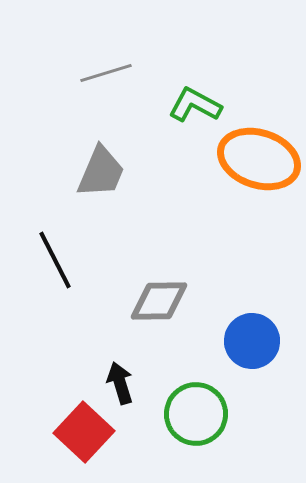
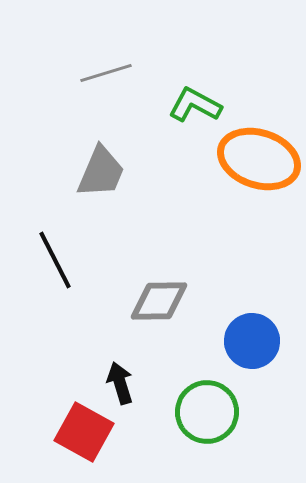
green circle: moved 11 px right, 2 px up
red square: rotated 14 degrees counterclockwise
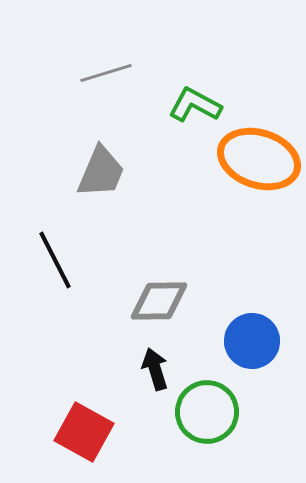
black arrow: moved 35 px right, 14 px up
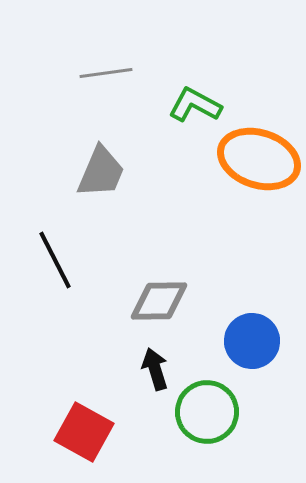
gray line: rotated 9 degrees clockwise
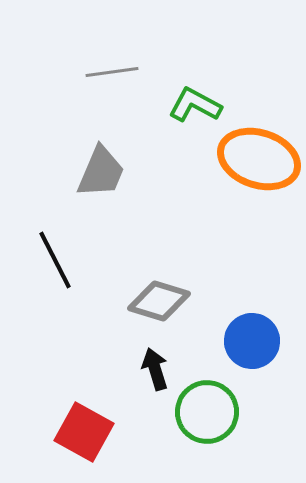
gray line: moved 6 px right, 1 px up
gray diamond: rotated 18 degrees clockwise
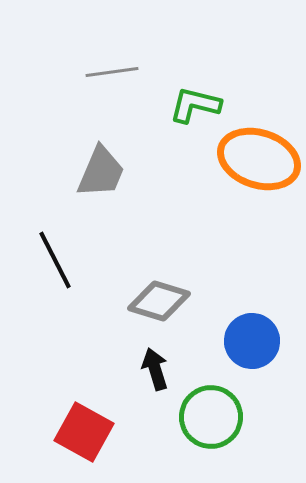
green L-shape: rotated 14 degrees counterclockwise
green circle: moved 4 px right, 5 px down
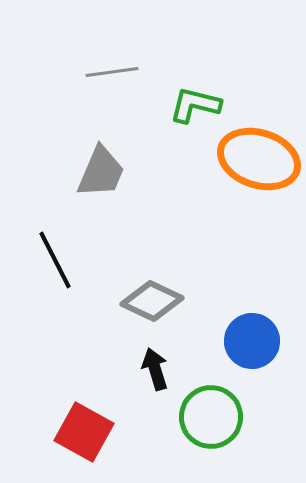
gray diamond: moved 7 px left; rotated 8 degrees clockwise
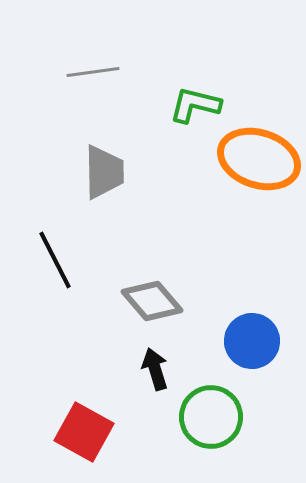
gray line: moved 19 px left
gray trapezoid: moved 3 px right; rotated 24 degrees counterclockwise
gray diamond: rotated 24 degrees clockwise
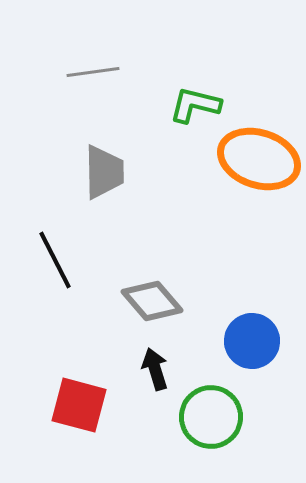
red square: moved 5 px left, 27 px up; rotated 14 degrees counterclockwise
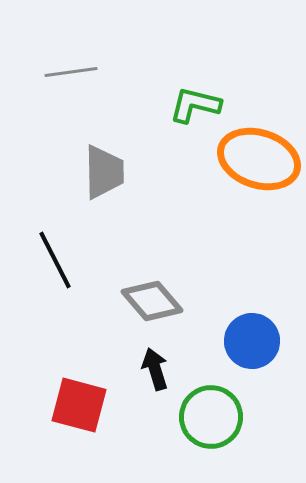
gray line: moved 22 px left
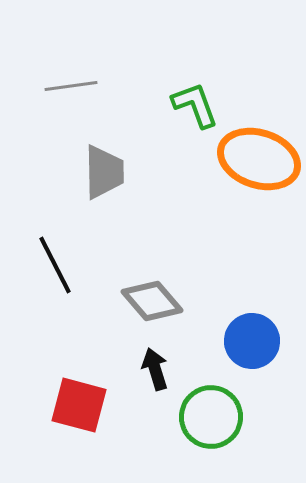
gray line: moved 14 px down
green L-shape: rotated 56 degrees clockwise
black line: moved 5 px down
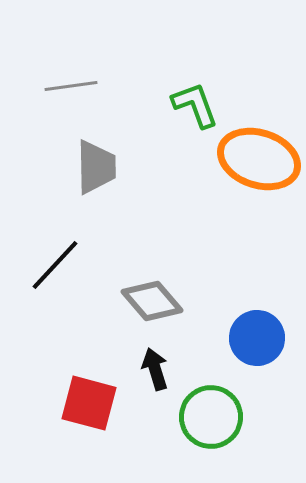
gray trapezoid: moved 8 px left, 5 px up
black line: rotated 70 degrees clockwise
blue circle: moved 5 px right, 3 px up
red square: moved 10 px right, 2 px up
